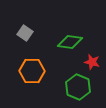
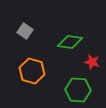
gray square: moved 2 px up
orange hexagon: rotated 15 degrees clockwise
green hexagon: moved 3 px down; rotated 20 degrees counterclockwise
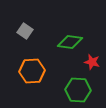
orange hexagon: rotated 20 degrees counterclockwise
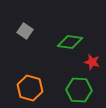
orange hexagon: moved 2 px left, 17 px down; rotated 20 degrees clockwise
green hexagon: moved 1 px right
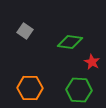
red star: rotated 14 degrees clockwise
orange hexagon: rotated 15 degrees counterclockwise
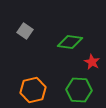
orange hexagon: moved 3 px right, 2 px down; rotated 15 degrees counterclockwise
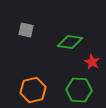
gray square: moved 1 px right, 1 px up; rotated 21 degrees counterclockwise
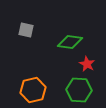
red star: moved 5 px left, 2 px down
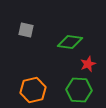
red star: moved 1 px right; rotated 21 degrees clockwise
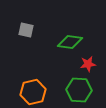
red star: rotated 14 degrees clockwise
orange hexagon: moved 2 px down
